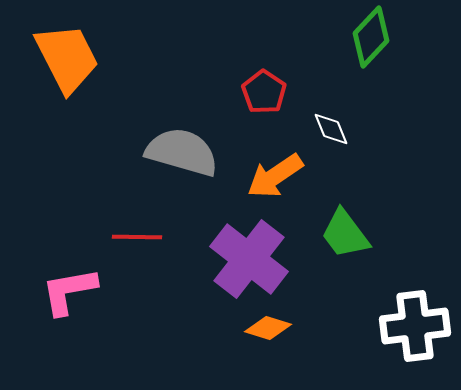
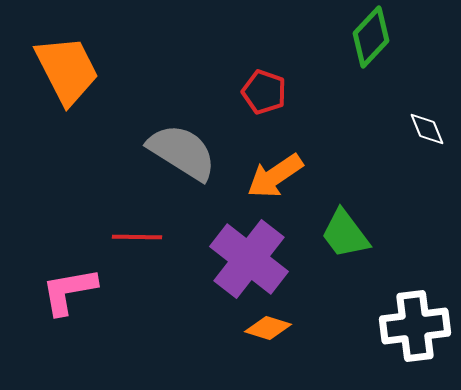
orange trapezoid: moved 12 px down
red pentagon: rotated 15 degrees counterclockwise
white diamond: moved 96 px right
gray semicircle: rotated 16 degrees clockwise
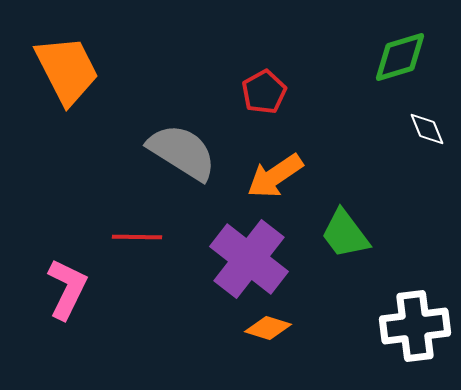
green diamond: moved 29 px right, 20 px down; rotated 30 degrees clockwise
red pentagon: rotated 24 degrees clockwise
pink L-shape: moved 2 px left, 2 px up; rotated 126 degrees clockwise
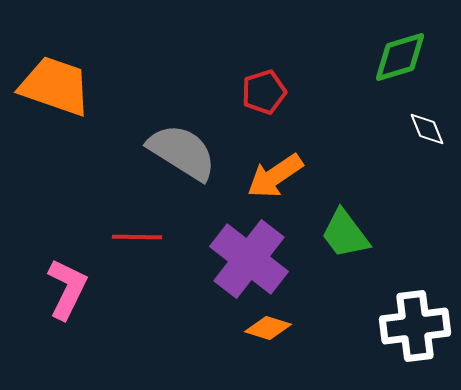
orange trapezoid: moved 12 px left, 16 px down; rotated 44 degrees counterclockwise
red pentagon: rotated 12 degrees clockwise
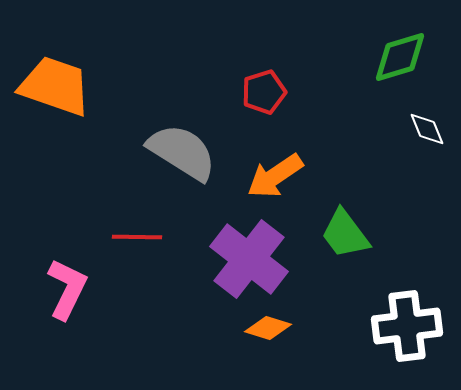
white cross: moved 8 px left
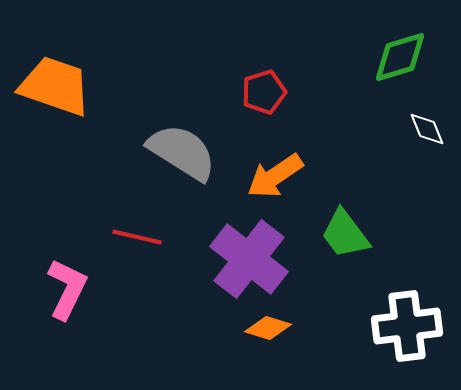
red line: rotated 12 degrees clockwise
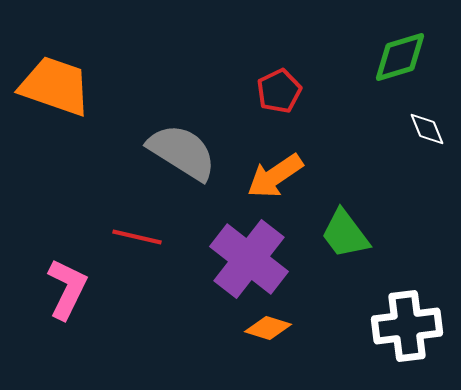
red pentagon: moved 15 px right, 1 px up; rotated 9 degrees counterclockwise
